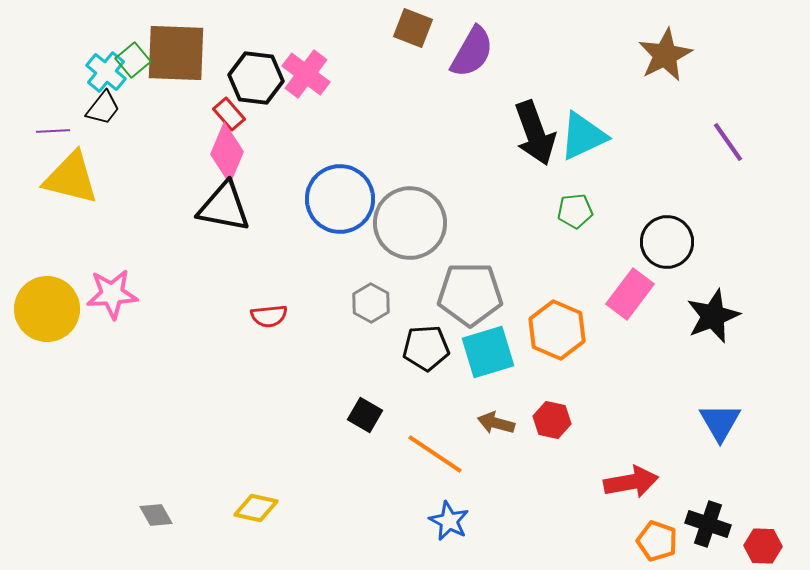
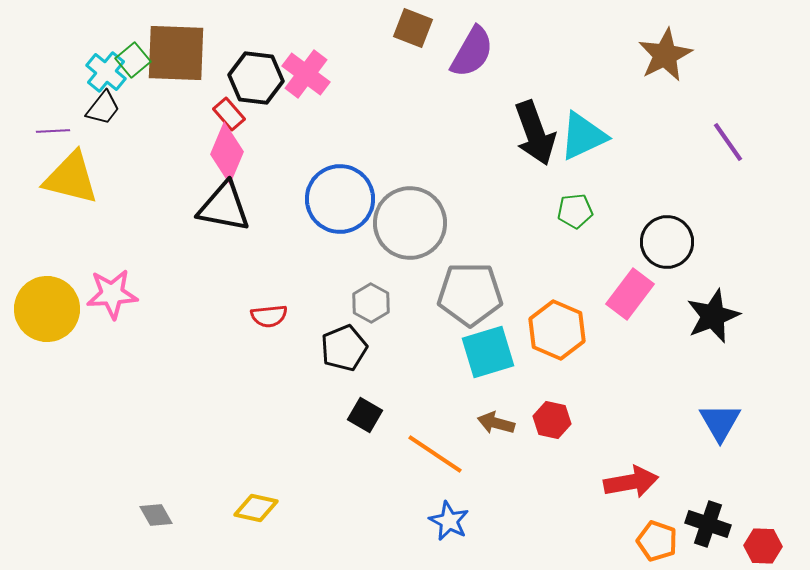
black pentagon at (426, 348): moved 82 px left; rotated 18 degrees counterclockwise
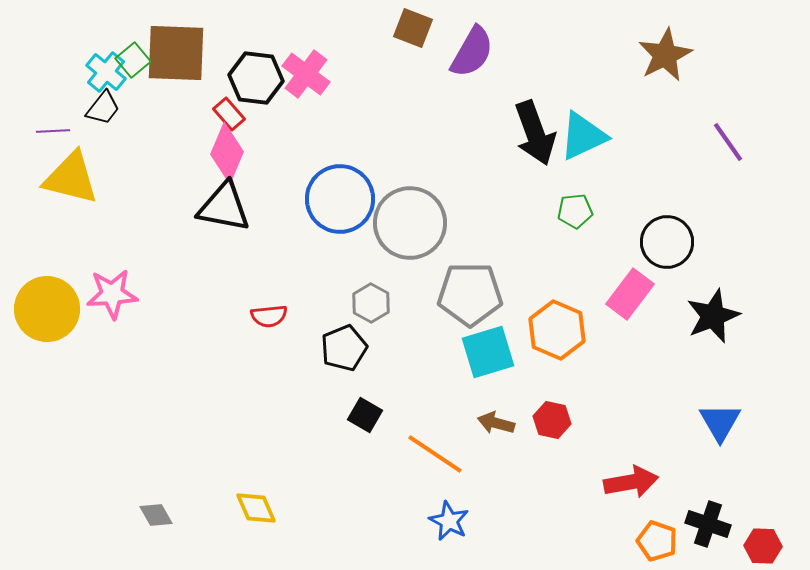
yellow diamond at (256, 508): rotated 54 degrees clockwise
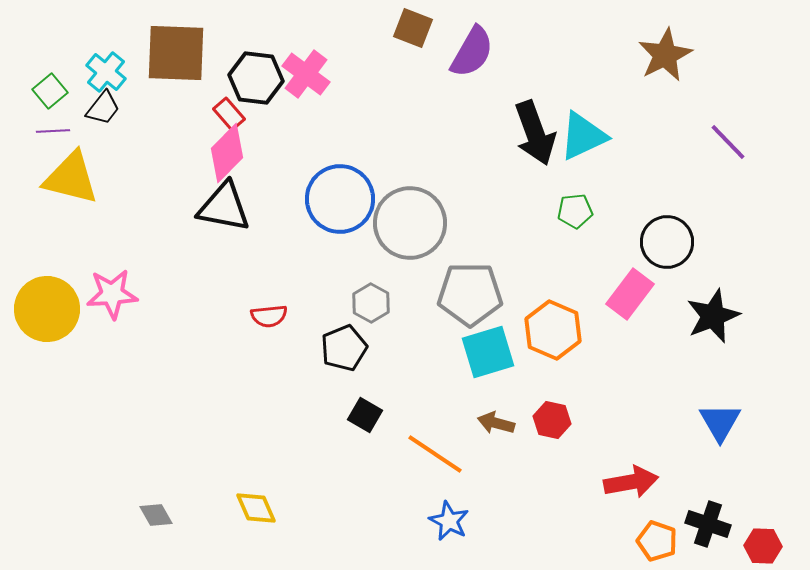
green square at (133, 60): moved 83 px left, 31 px down
purple line at (728, 142): rotated 9 degrees counterclockwise
pink diamond at (227, 153): rotated 22 degrees clockwise
orange hexagon at (557, 330): moved 4 px left
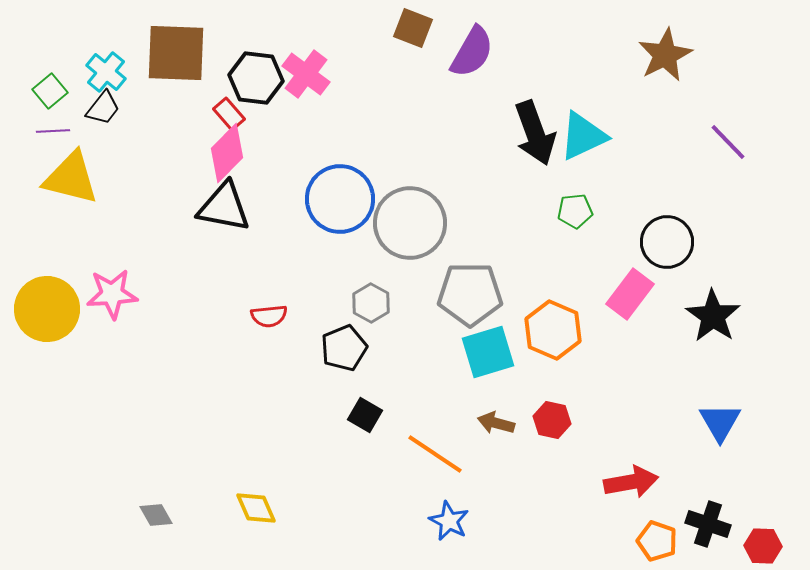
black star at (713, 316): rotated 16 degrees counterclockwise
